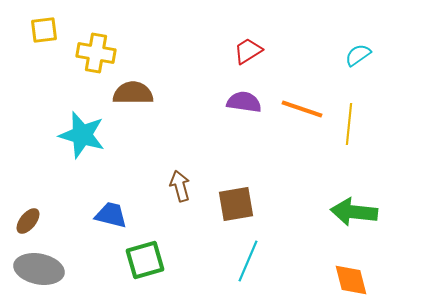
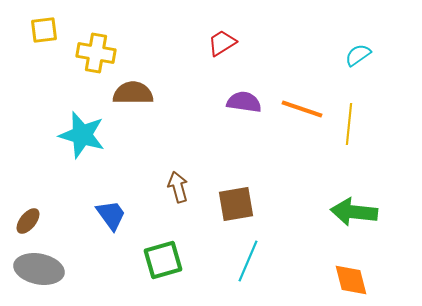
red trapezoid: moved 26 px left, 8 px up
brown arrow: moved 2 px left, 1 px down
blue trapezoid: rotated 40 degrees clockwise
green square: moved 18 px right
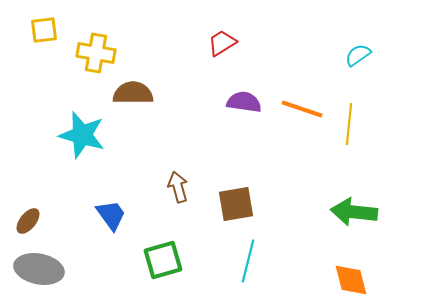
cyan line: rotated 9 degrees counterclockwise
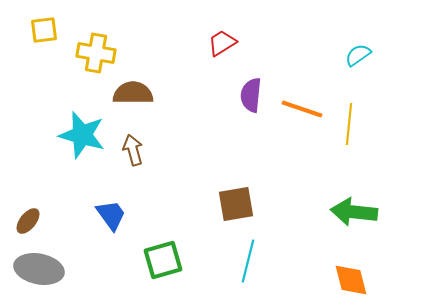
purple semicircle: moved 7 px right, 7 px up; rotated 92 degrees counterclockwise
brown arrow: moved 45 px left, 37 px up
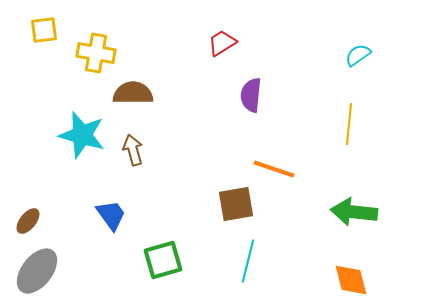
orange line: moved 28 px left, 60 px down
gray ellipse: moved 2 px left, 2 px down; rotated 63 degrees counterclockwise
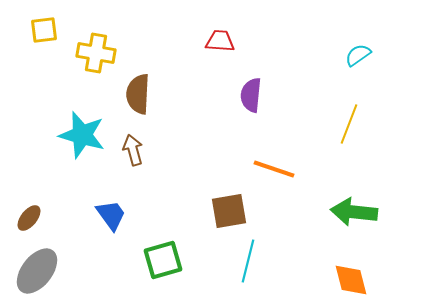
red trapezoid: moved 2 px left, 2 px up; rotated 36 degrees clockwise
brown semicircle: moved 5 px right, 1 px down; rotated 87 degrees counterclockwise
yellow line: rotated 15 degrees clockwise
brown square: moved 7 px left, 7 px down
brown ellipse: moved 1 px right, 3 px up
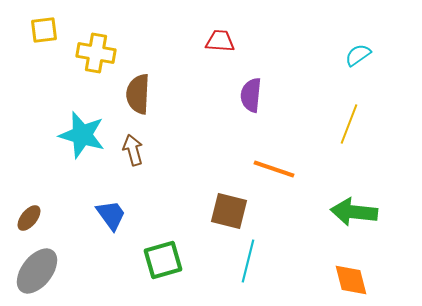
brown square: rotated 24 degrees clockwise
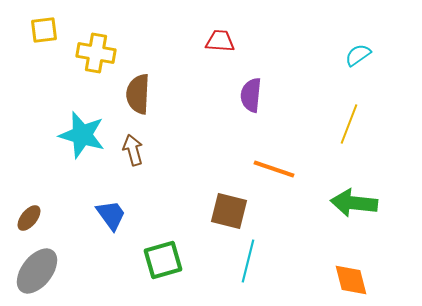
green arrow: moved 9 px up
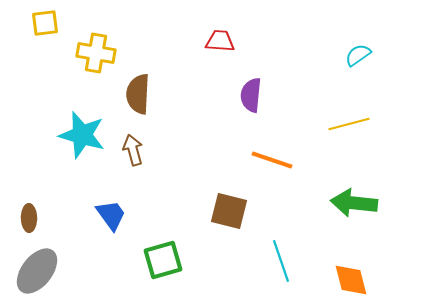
yellow square: moved 1 px right, 7 px up
yellow line: rotated 54 degrees clockwise
orange line: moved 2 px left, 9 px up
brown ellipse: rotated 40 degrees counterclockwise
cyan line: moved 33 px right; rotated 33 degrees counterclockwise
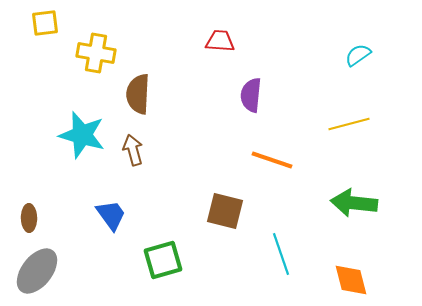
brown square: moved 4 px left
cyan line: moved 7 px up
